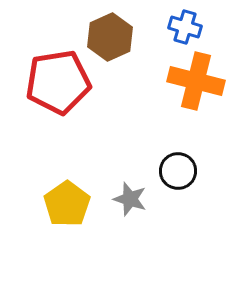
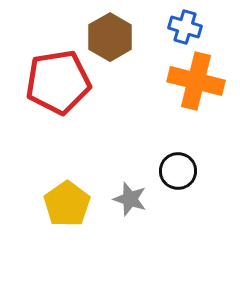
brown hexagon: rotated 6 degrees counterclockwise
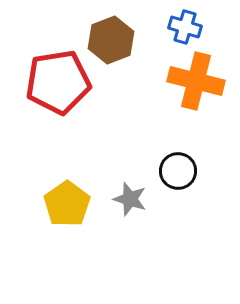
brown hexagon: moved 1 px right, 3 px down; rotated 9 degrees clockwise
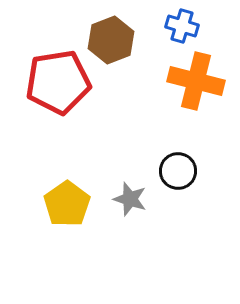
blue cross: moved 3 px left, 1 px up
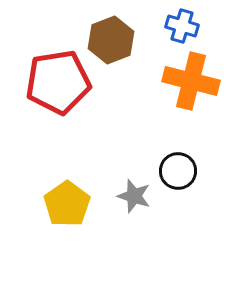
orange cross: moved 5 px left
gray star: moved 4 px right, 3 px up
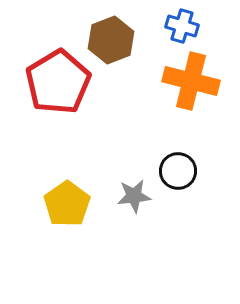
red pentagon: rotated 22 degrees counterclockwise
gray star: rotated 24 degrees counterclockwise
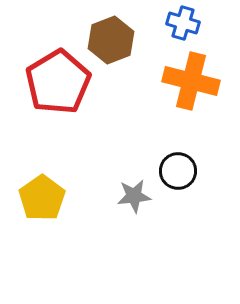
blue cross: moved 1 px right, 3 px up
yellow pentagon: moved 25 px left, 6 px up
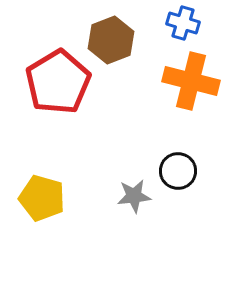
yellow pentagon: rotated 21 degrees counterclockwise
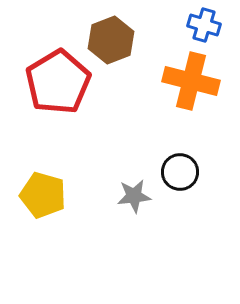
blue cross: moved 21 px right, 2 px down
black circle: moved 2 px right, 1 px down
yellow pentagon: moved 1 px right, 3 px up
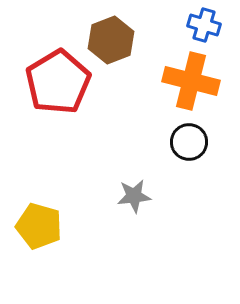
black circle: moved 9 px right, 30 px up
yellow pentagon: moved 4 px left, 31 px down
